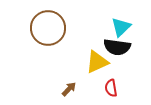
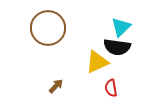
brown arrow: moved 13 px left, 3 px up
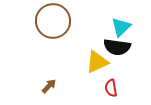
brown circle: moved 5 px right, 7 px up
brown arrow: moved 7 px left
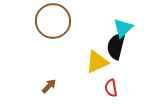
cyan triangle: moved 2 px right, 1 px down
black semicircle: moved 1 px left, 1 px up; rotated 96 degrees clockwise
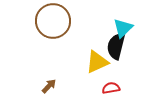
red semicircle: rotated 90 degrees clockwise
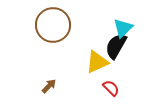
brown circle: moved 4 px down
black semicircle: rotated 16 degrees clockwise
red semicircle: rotated 54 degrees clockwise
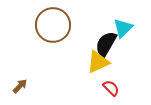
black semicircle: moved 10 px left, 2 px up
yellow triangle: moved 1 px right
brown arrow: moved 29 px left
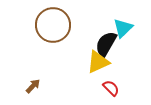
brown arrow: moved 13 px right
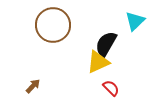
cyan triangle: moved 12 px right, 7 px up
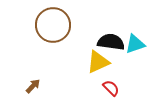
cyan triangle: moved 23 px down; rotated 25 degrees clockwise
black semicircle: moved 5 px right, 2 px up; rotated 68 degrees clockwise
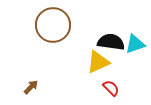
brown arrow: moved 2 px left, 1 px down
